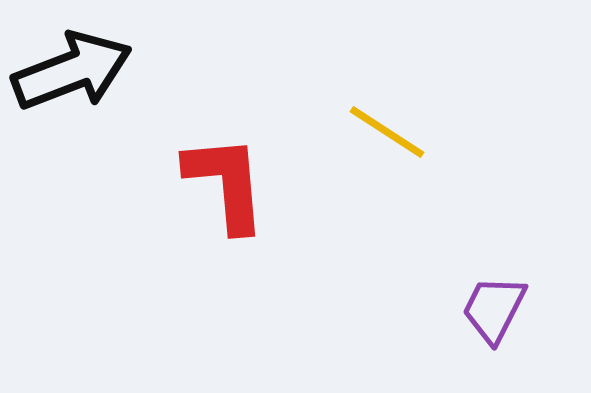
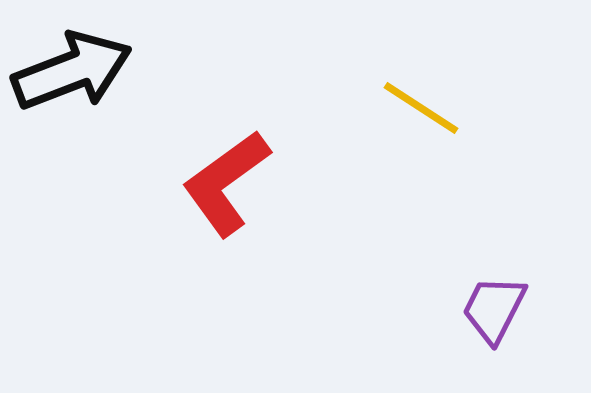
yellow line: moved 34 px right, 24 px up
red L-shape: rotated 121 degrees counterclockwise
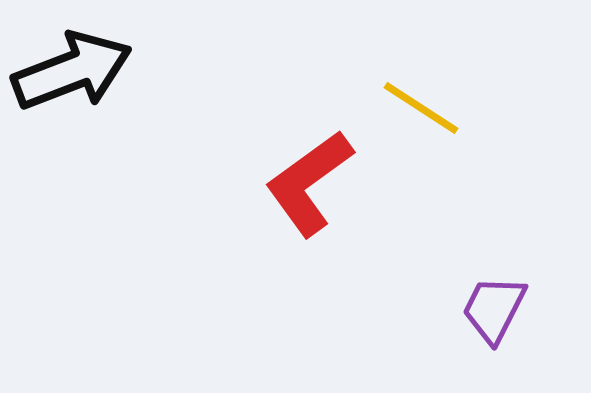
red L-shape: moved 83 px right
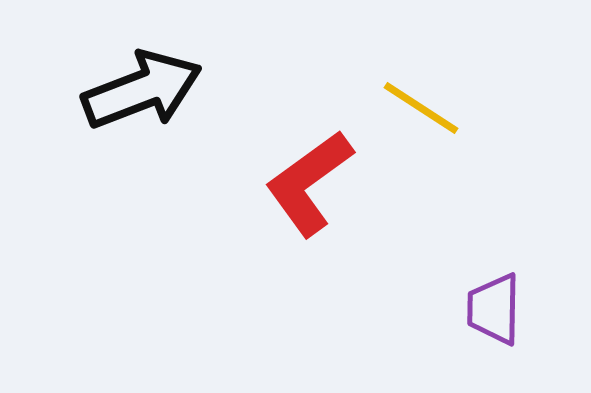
black arrow: moved 70 px right, 19 px down
purple trapezoid: rotated 26 degrees counterclockwise
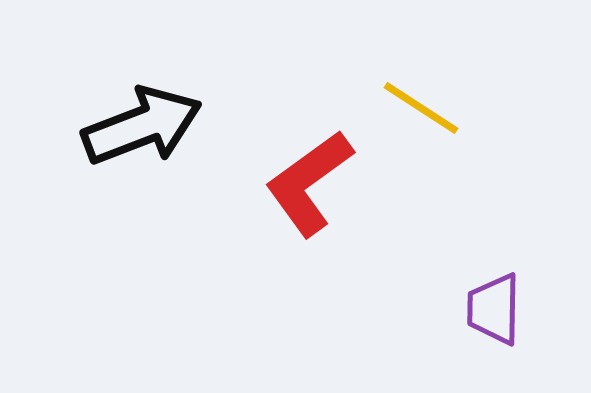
black arrow: moved 36 px down
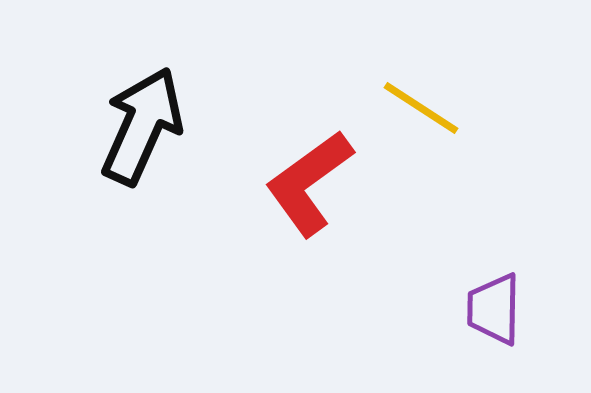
black arrow: rotated 45 degrees counterclockwise
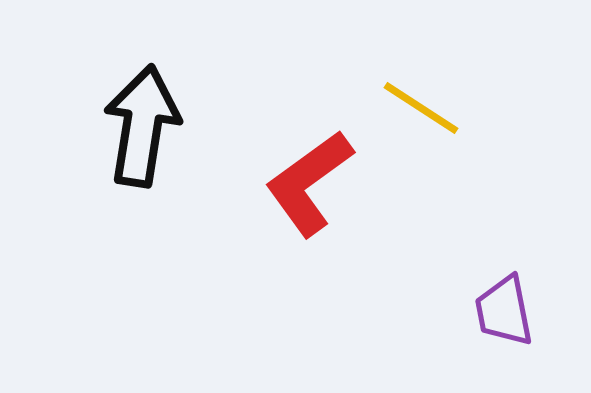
black arrow: rotated 15 degrees counterclockwise
purple trapezoid: moved 10 px right, 2 px down; rotated 12 degrees counterclockwise
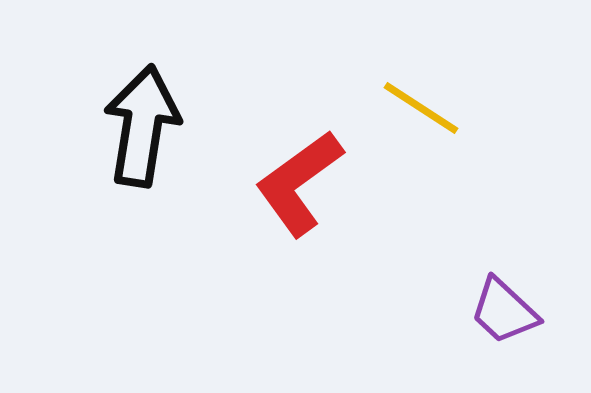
red L-shape: moved 10 px left
purple trapezoid: rotated 36 degrees counterclockwise
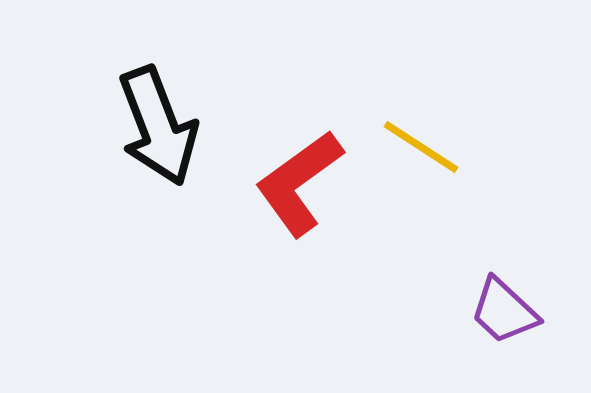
yellow line: moved 39 px down
black arrow: moved 16 px right; rotated 150 degrees clockwise
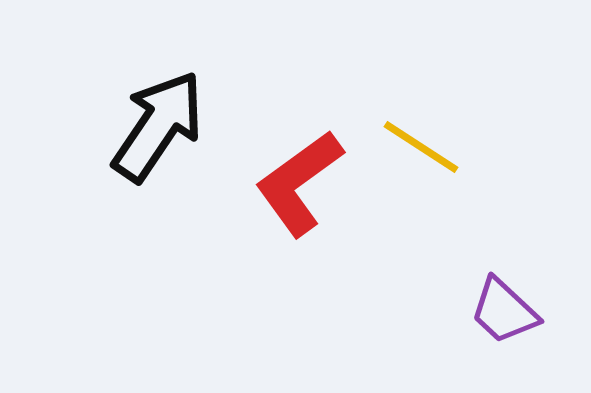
black arrow: rotated 125 degrees counterclockwise
